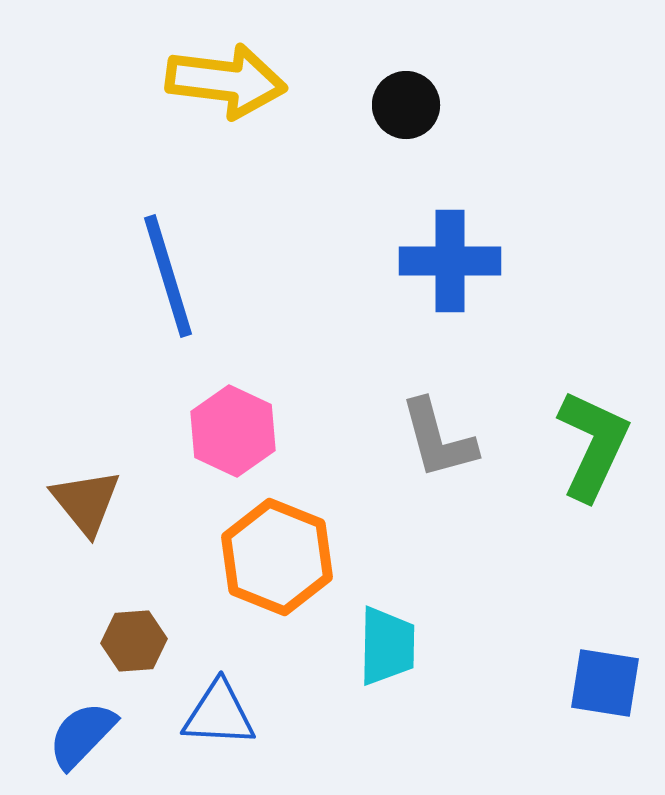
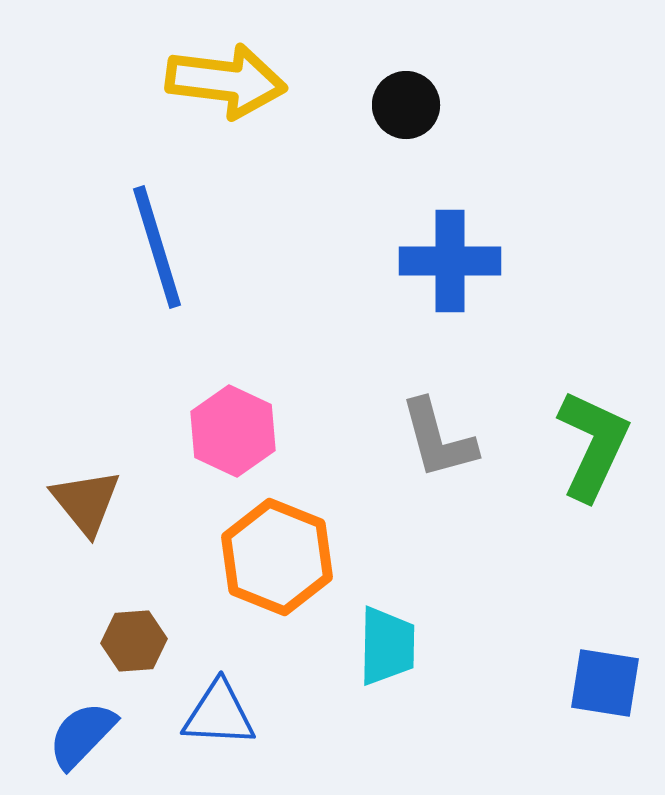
blue line: moved 11 px left, 29 px up
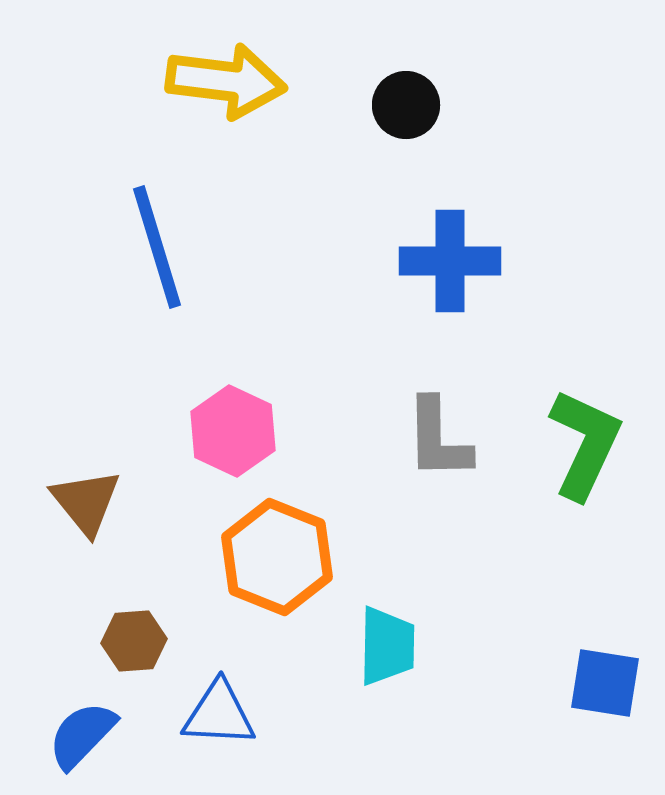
gray L-shape: rotated 14 degrees clockwise
green L-shape: moved 8 px left, 1 px up
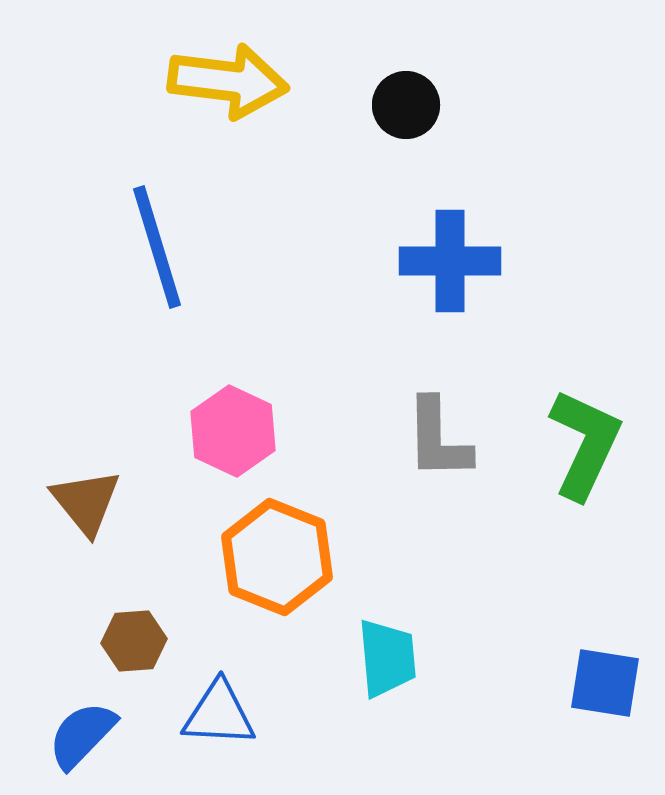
yellow arrow: moved 2 px right
cyan trapezoid: moved 12 px down; rotated 6 degrees counterclockwise
